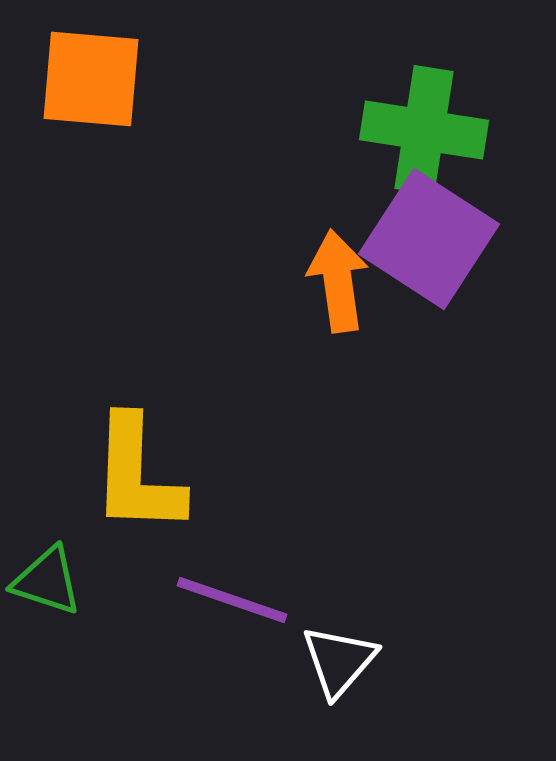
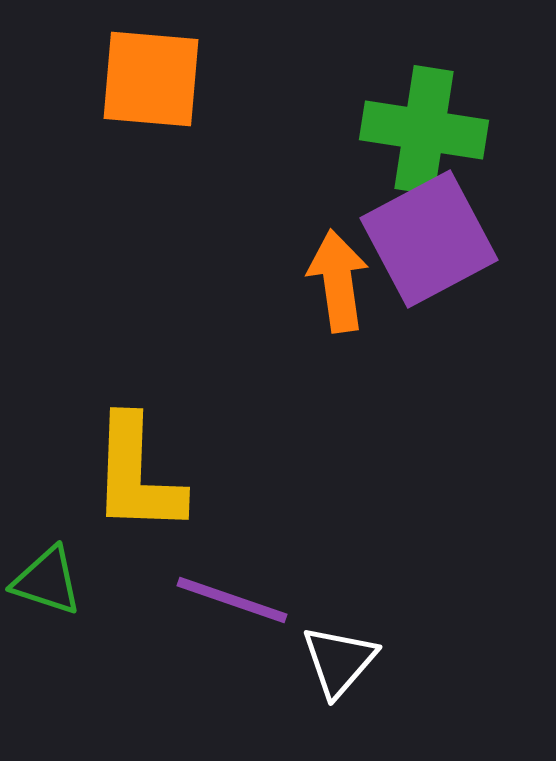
orange square: moved 60 px right
purple square: rotated 29 degrees clockwise
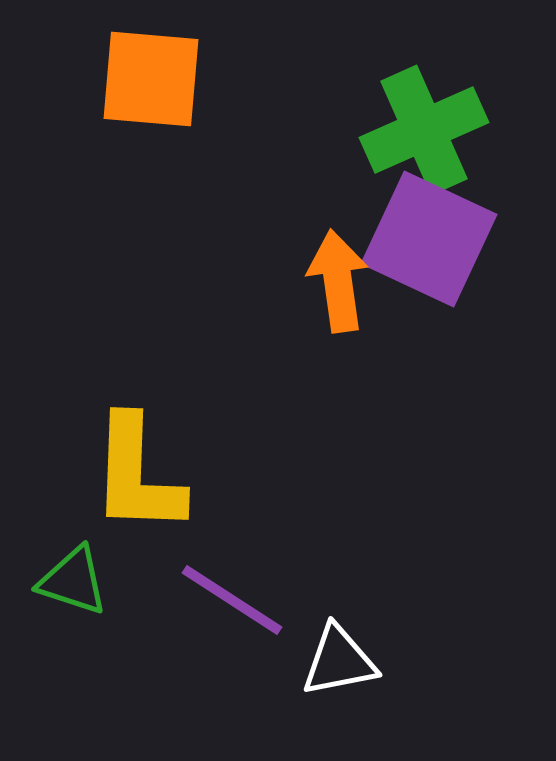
green cross: rotated 33 degrees counterclockwise
purple square: rotated 37 degrees counterclockwise
green triangle: moved 26 px right
purple line: rotated 14 degrees clockwise
white triangle: rotated 38 degrees clockwise
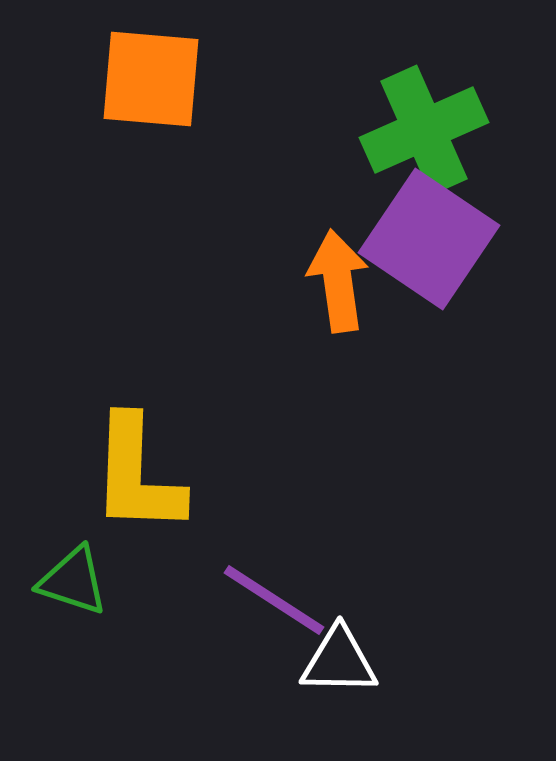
purple square: rotated 9 degrees clockwise
purple line: moved 42 px right
white triangle: rotated 12 degrees clockwise
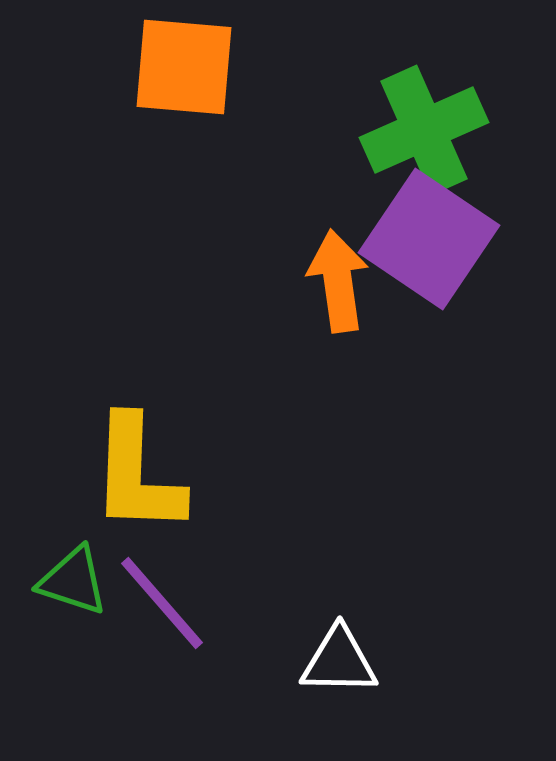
orange square: moved 33 px right, 12 px up
purple line: moved 112 px left, 3 px down; rotated 16 degrees clockwise
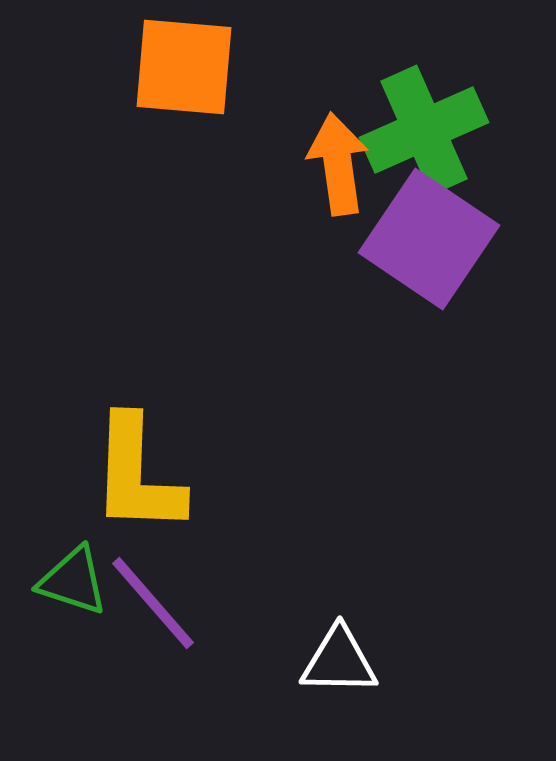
orange arrow: moved 117 px up
purple line: moved 9 px left
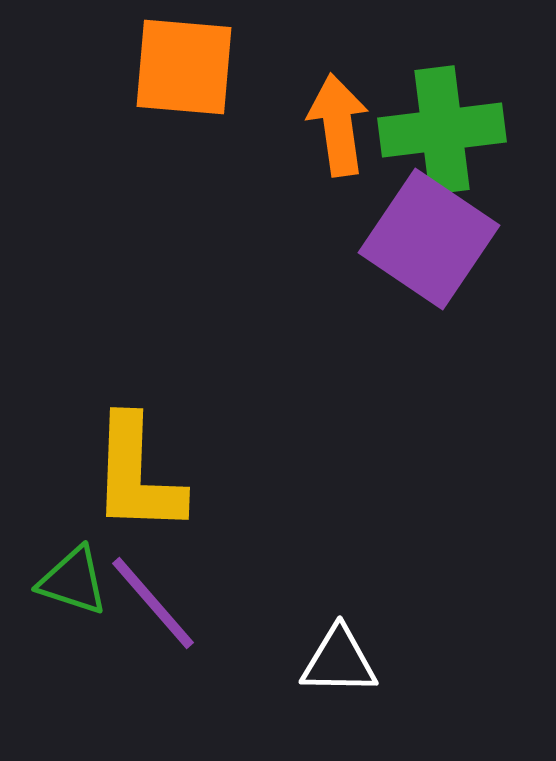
green cross: moved 18 px right; rotated 17 degrees clockwise
orange arrow: moved 39 px up
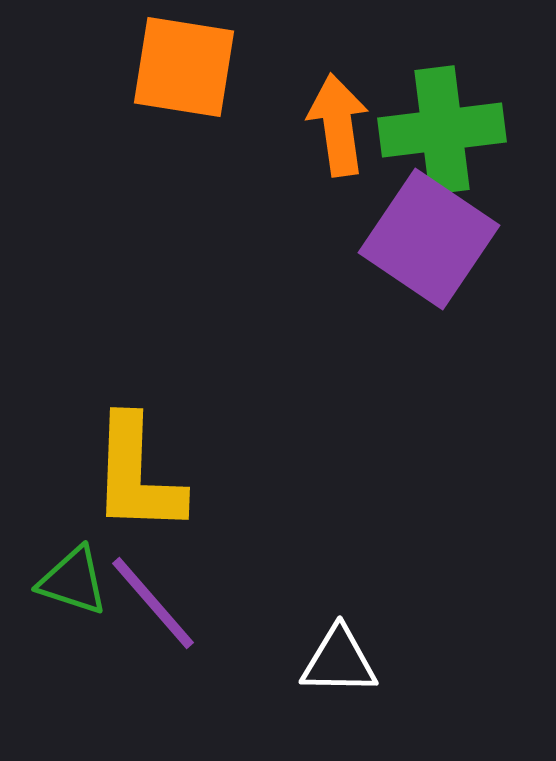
orange square: rotated 4 degrees clockwise
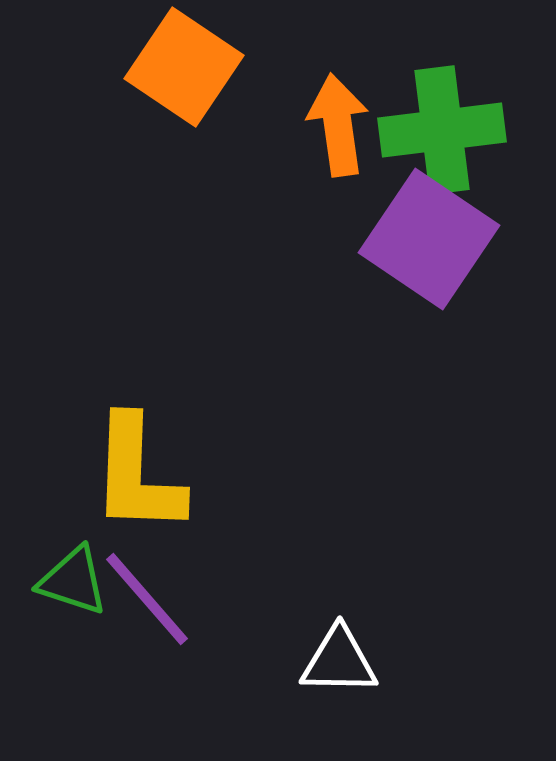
orange square: rotated 25 degrees clockwise
purple line: moved 6 px left, 4 px up
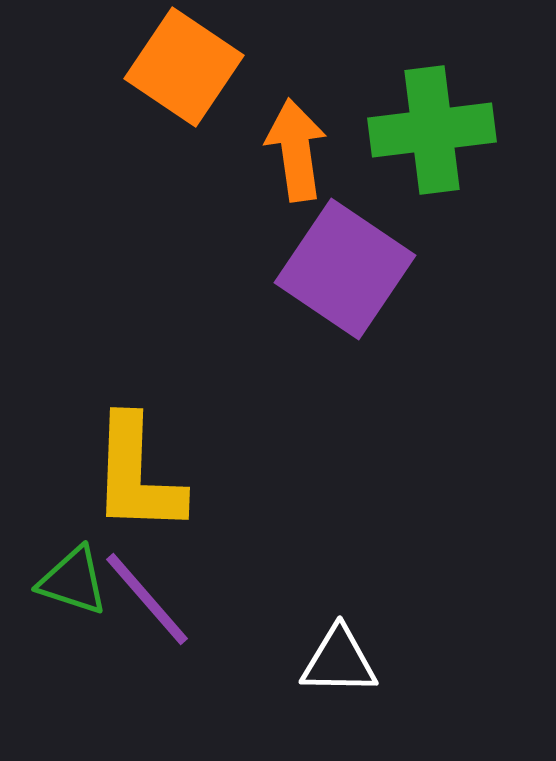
orange arrow: moved 42 px left, 25 px down
green cross: moved 10 px left
purple square: moved 84 px left, 30 px down
